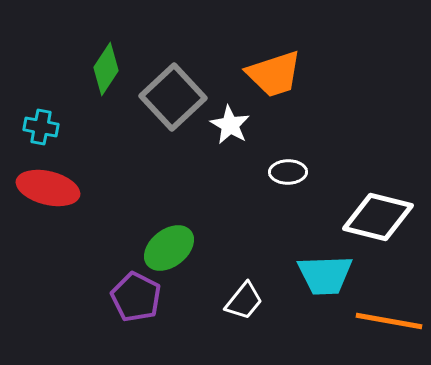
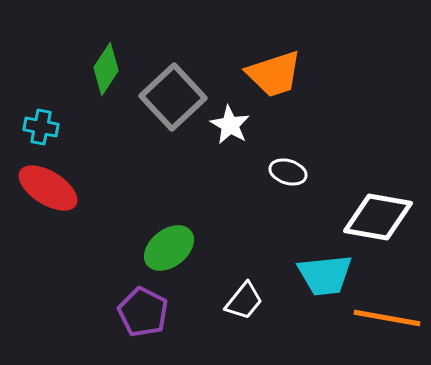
white ellipse: rotated 18 degrees clockwise
red ellipse: rotated 18 degrees clockwise
white diamond: rotated 4 degrees counterclockwise
cyan trapezoid: rotated 4 degrees counterclockwise
purple pentagon: moved 7 px right, 15 px down
orange line: moved 2 px left, 3 px up
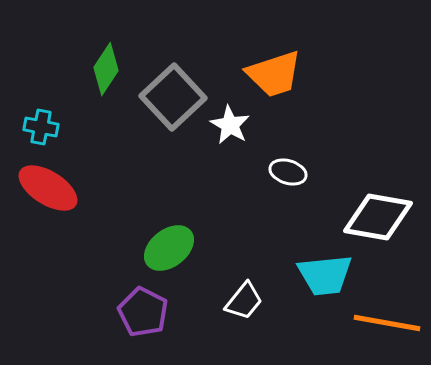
orange line: moved 5 px down
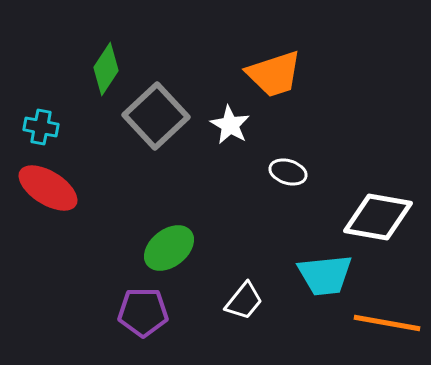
gray square: moved 17 px left, 19 px down
purple pentagon: rotated 27 degrees counterclockwise
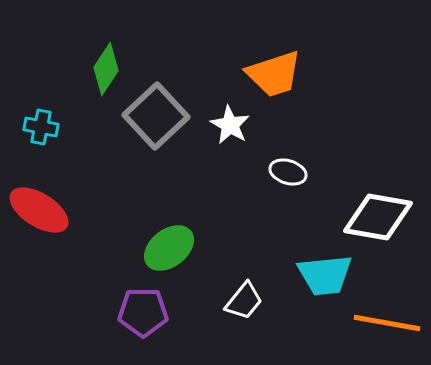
red ellipse: moved 9 px left, 22 px down
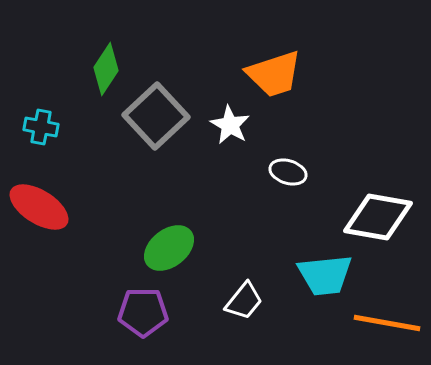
red ellipse: moved 3 px up
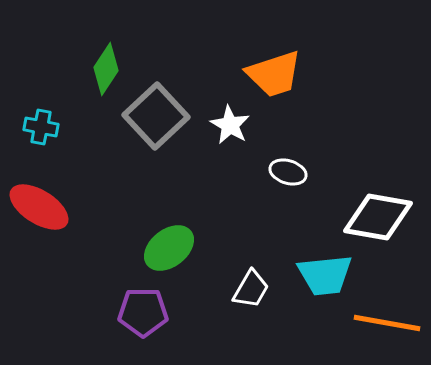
white trapezoid: moved 7 px right, 12 px up; rotated 9 degrees counterclockwise
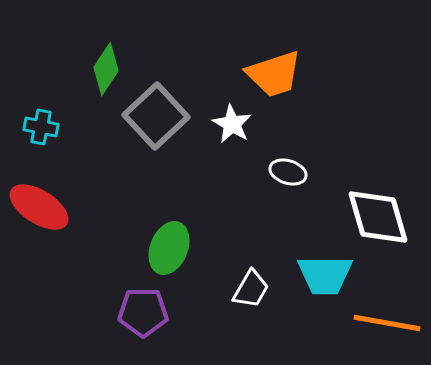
white star: moved 2 px right, 1 px up
white diamond: rotated 64 degrees clockwise
green ellipse: rotated 30 degrees counterclockwise
cyan trapezoid: rotated 6 degrees clockwise
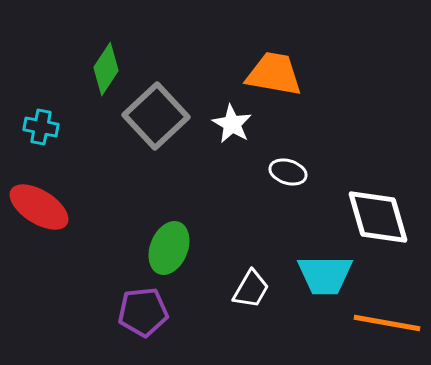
orange trapezoid: rotated 152 degrees counterclockwise
purple pentagon: rotated 6 degrees counterclockwise
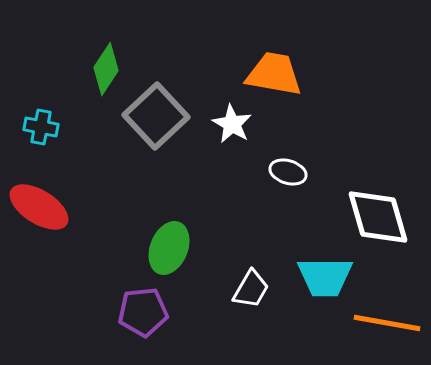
cyan trapezoid: moved 2 px down
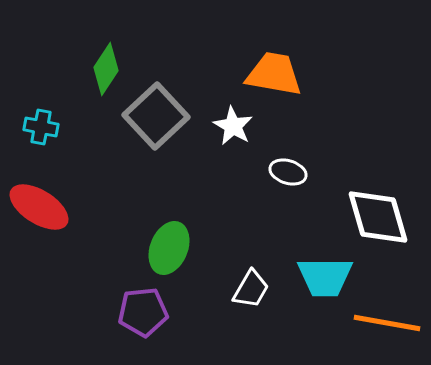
white star: moved 1 px right, 2 px down
